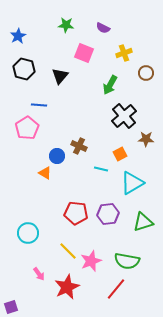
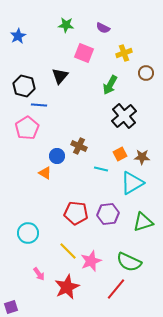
black hexagon: moved 17 px down
brown star: moved 4 px left, 18 px down
green semicircle: moved 2 px right, 1 px down; rotated 15 degrees clockwise
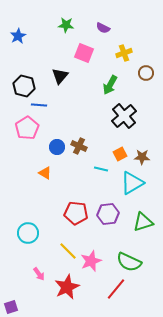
blue circle: moved 9 px up
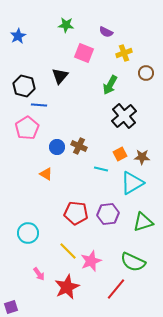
purple semicircle: moved 3 px right, 4 px down
orange triangle: moved 1 px right, 1 px down
green semicircle: moved 4 px right
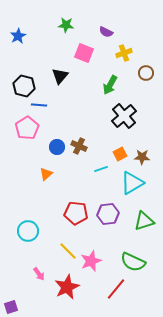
cyan line: rotated 32 degrees counterclockwise
orange triangle: rotated 48 degrees clockwise
green triangle: moved 1 px right, 1 px up
cyan circle: moved 2 px up
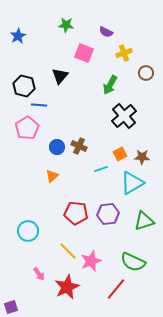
orange triangle: moved 6 px right, 2 px down
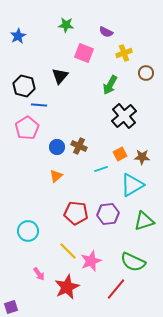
orange triangle: moved 4 px right
cyan triangle: moved 2 px down
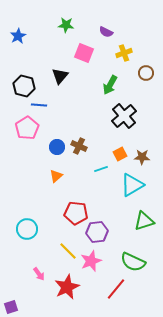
purple hexagon: moved 11 px left, 18 px down
cyan circle: moved 1 px left, 2 px up
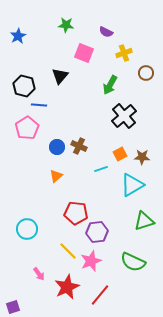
red line: moved 16 px left, 6 px down
purple square: moved 2 px right
